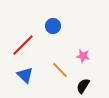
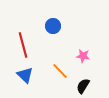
red line: rotated 60 degrees counterclockwise
orange line: moved 1 px down
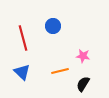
red line: moved 7 px up
orange line: rotated 60 degrees counterclockwise
blue triangle: moved 3 px left, 3 px up
black semicircle: moved 2 px up
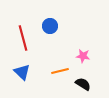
blue circle: moved 3 px left
black semicircle: rotated 91 degrees clockwise
